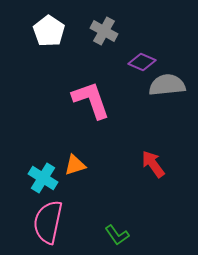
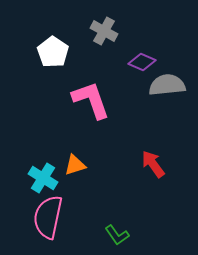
white pentagon: moved 4 px right, 21 px down
pink semicircle: moved 5 px up
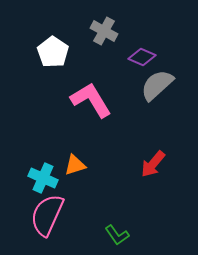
purple diamond: moved 5 px up
gray semicircle: moved 10 px left; rotated 36 degrees counterclockwise
pink L-shape: rotated 12 degrees counterclockwise
red arrow: rotated 104 degrees counterclockwise
cyan cross: rotated 8 degrees counterclockwise
pink semicircle: moved 1 px left, 2 px up; rotated 12 degrees clockwise
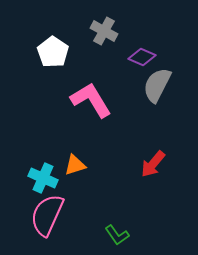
gray semicircle: rotated 21 degrees counterclockwise
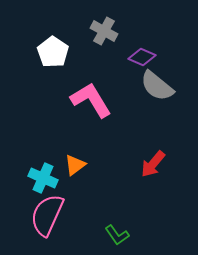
gray semicircle: moved 1 px down; rotated 78 degrees counterclockwise
orange triangle: rotated 20 degrees counterclockwise
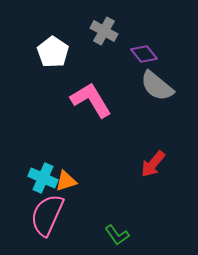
purple diamond: moved 2 px right, 3 px up; rotated 28 degrees clockwise
orange triangle: moved 9 px left, 16 px down; rotated 20 degrees clockwise
